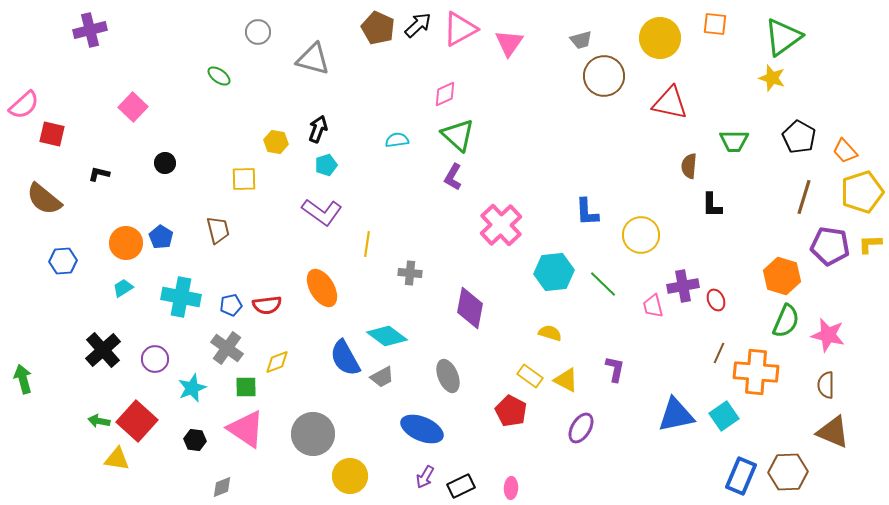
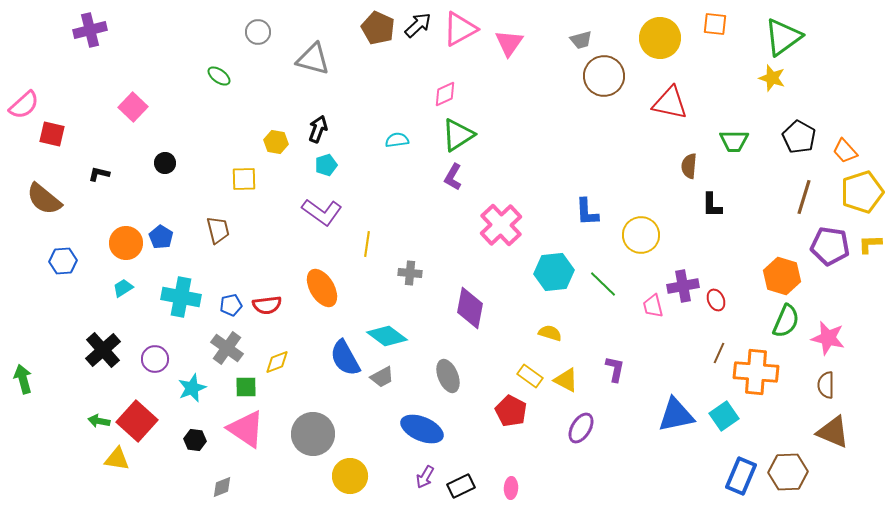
green triangle at (458, 135): rotated 45 degrees clockwise
pink star at (828, 335): moved 3 px down
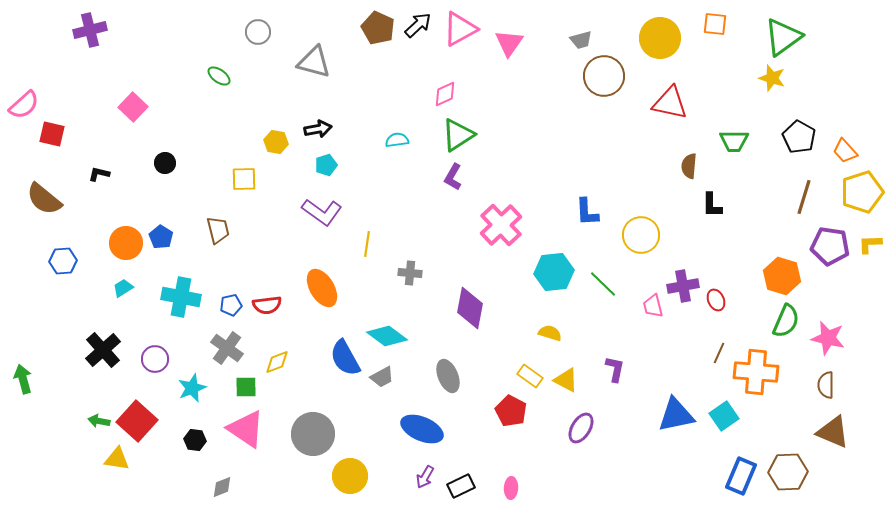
gray triangle at (313, 59): moved 1 px right, 3 px down
black arrow at (318, 129): rotated 60 degrees clockwise
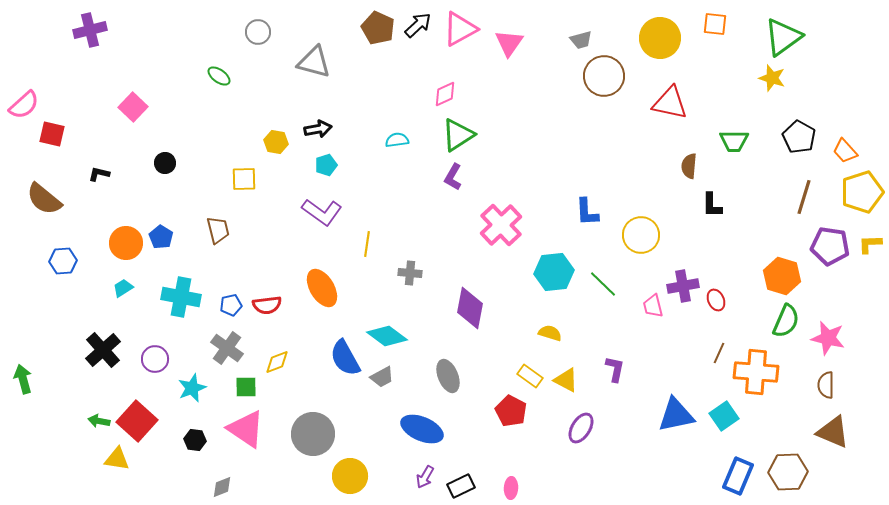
blue rectangle at (741, 476): moved 3 px left
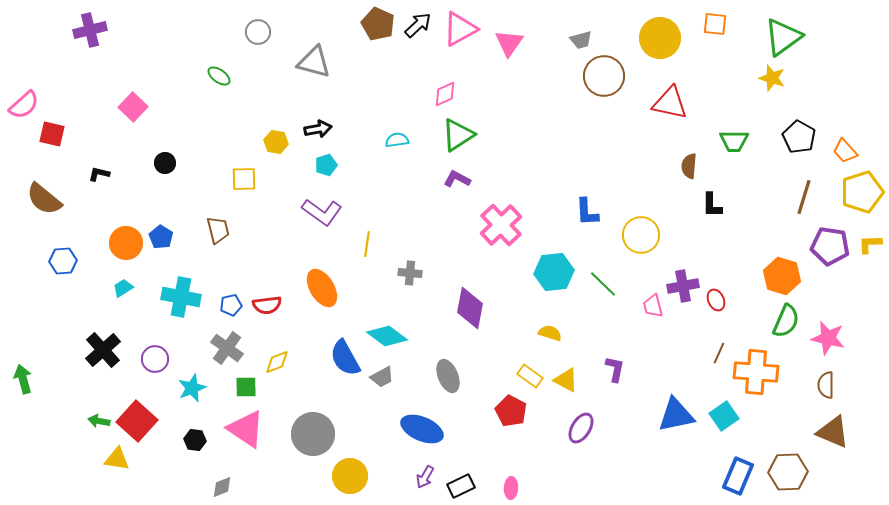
brown pentagon at (378, 28): moved 4 px up
purple L-shape at (453, 177): moved 4 px right, 2 px down; rotated 88 degrees clockwise
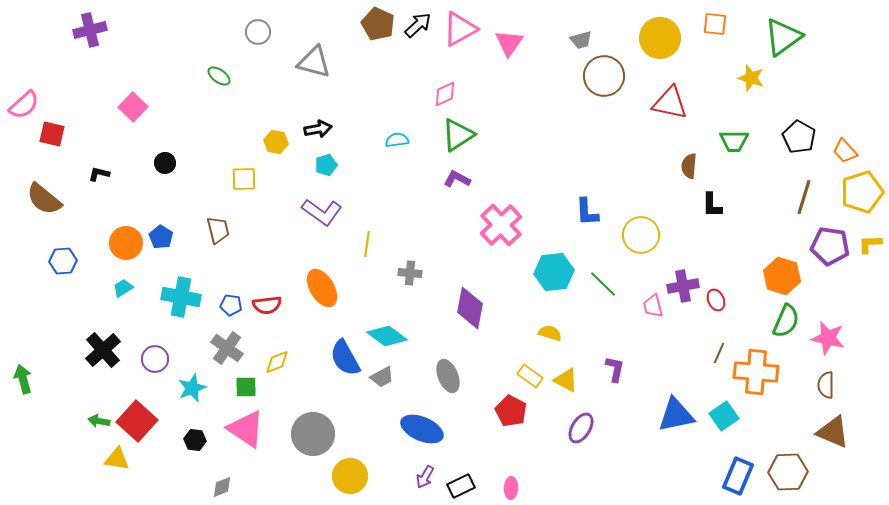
yellow star at (772, 78): moved 21 px left
blue pentagon at (231, 305): rotated 20 degrees clockwise
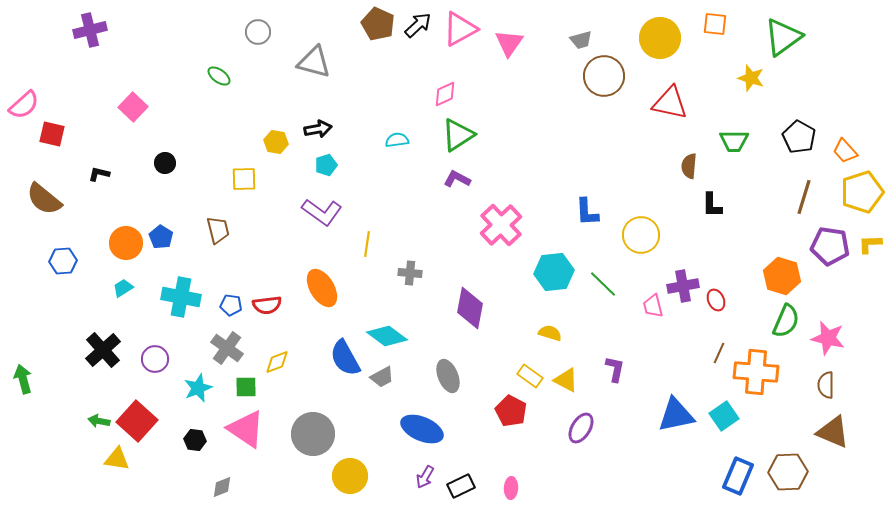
cyan star at (192, 388): moved 6 px right
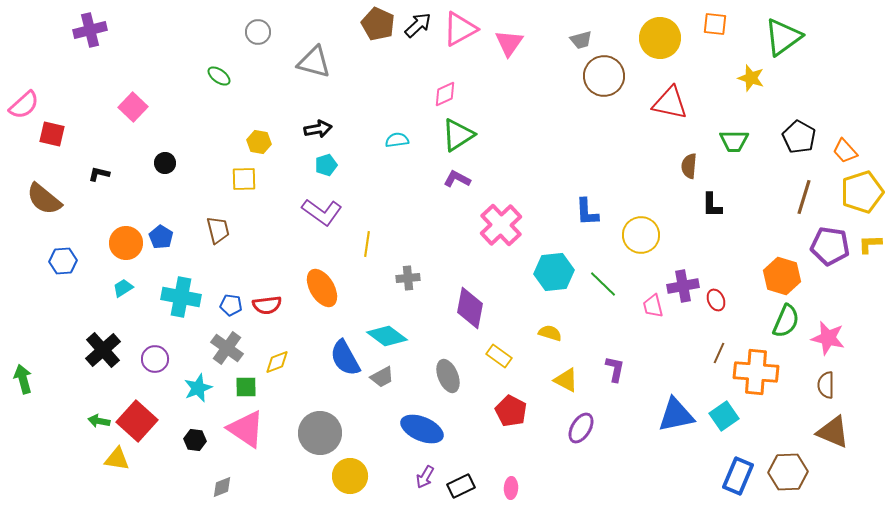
yellow hexagon at (276, 142): moved 17 px left
gray cross at (410, 273): moved 2 px left, 5 px down; rotated 10 degrees counterclockwise
yellow rectangle at (530, 376): moved 31 px left, 20 px up
gray circle at (313, 434): moved 7 px right, 1 px up
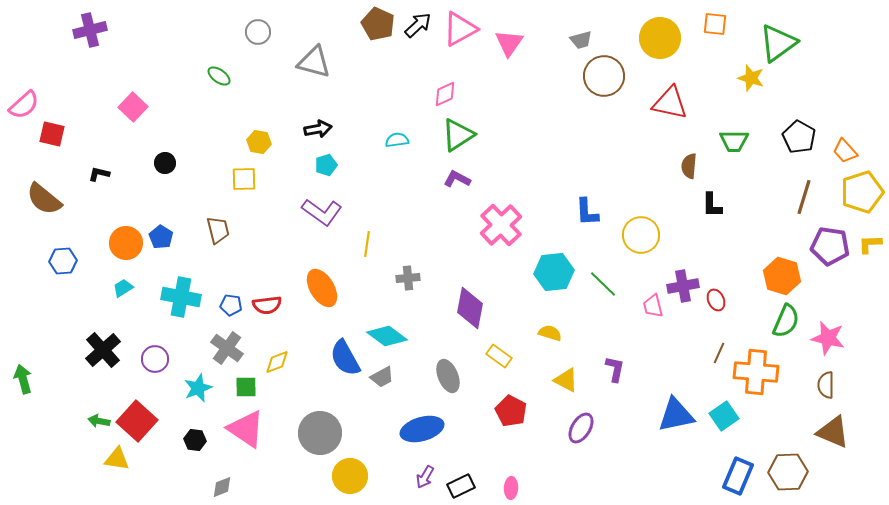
green triangle at (783, 37): moved 5 px left, 6 px down
blue ellipse at (422, 429): rotated 39 degrees counterclockwise
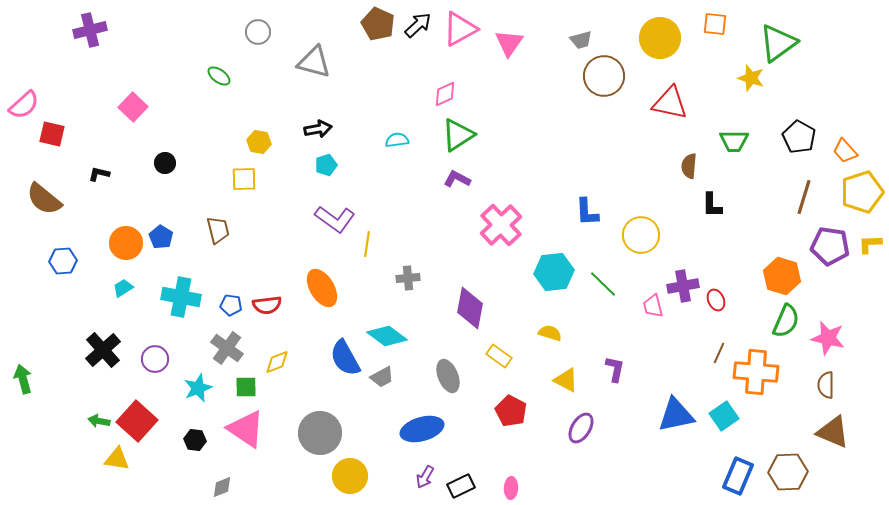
purple L-shape at (322, 212): moved 13 px right, 7 px down
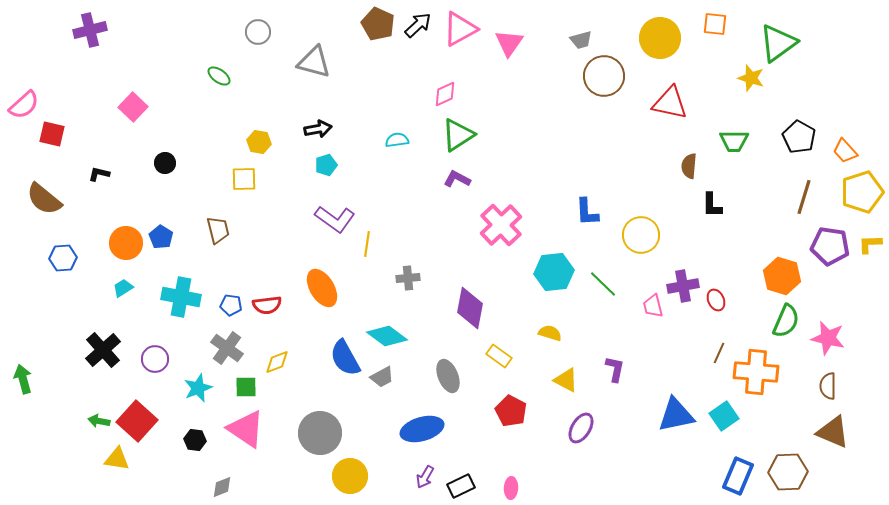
blue hexagon at (63, 261): moved 3 px up
brown semicircle at (826, 385): moved 2 px right, 1 px down
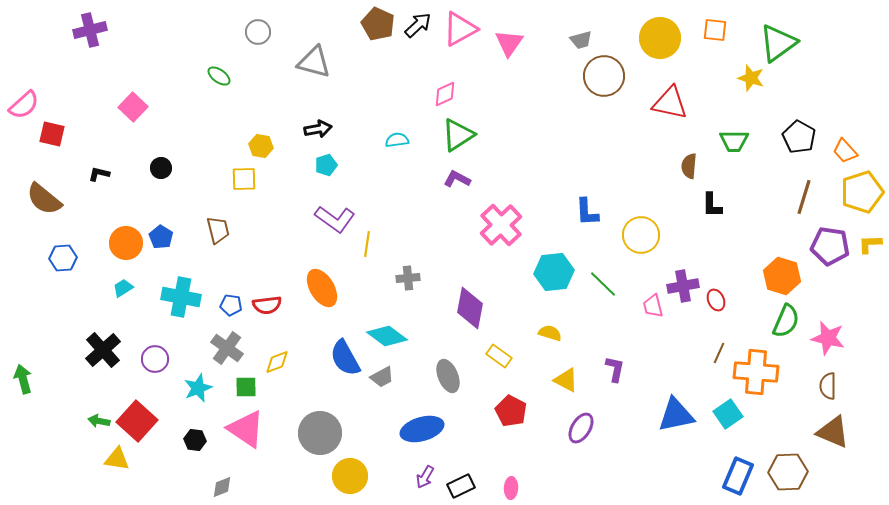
orange square at (715, 24): moved 6 px down
yellow hexagon at (259, 142): moved 2 px right, 4 px down
black circle at (165, 163): moved 4 px left, 5 px down
cyan square at (724, 416): moved 4 px right, 2 px up
